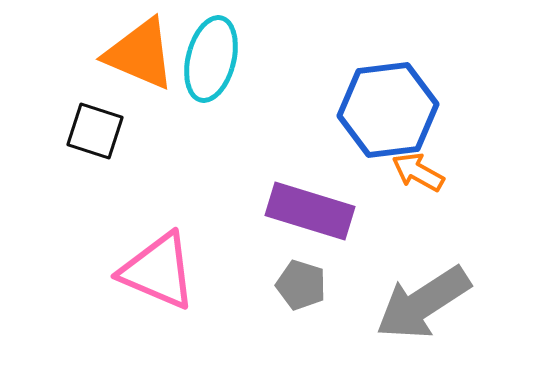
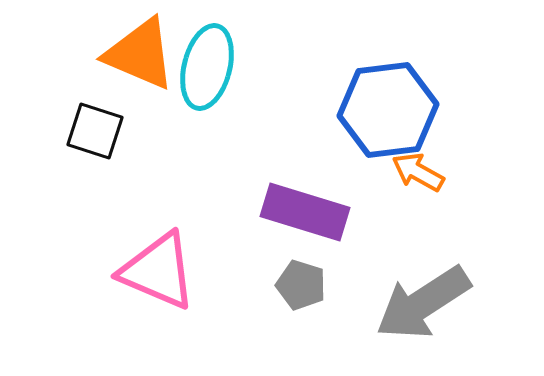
cyan ellipse: moved 4 px left, 8 px down
purple rectangle: moved 5 px left, 1 px down
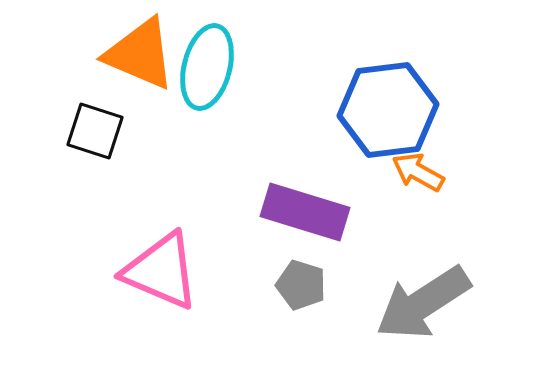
pink triangle: moved 3 px right
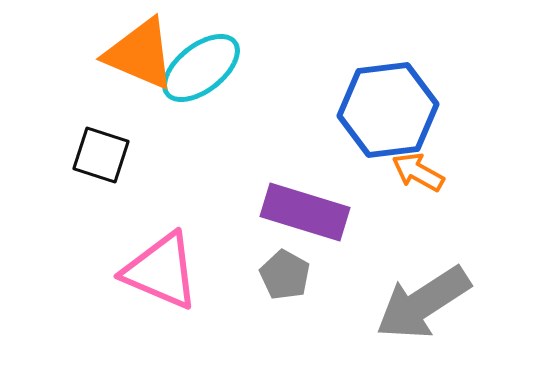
cyan ellipse: moved 6 px left, 1 px down; rotated 38 degrees clockwise
black square: moved 6 px right, 24 px down
gray pentagon: moved 16 px left, 10 px up; rotated 12 degrees clockwise
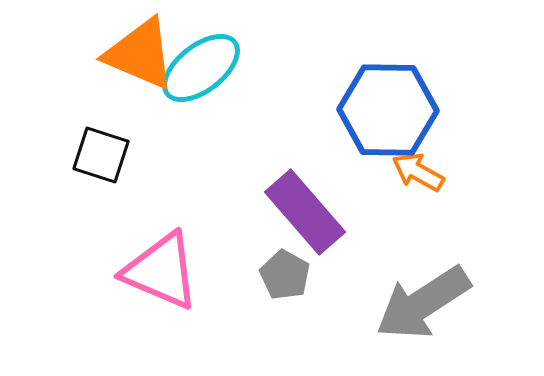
blue hexagon: rotated 8 degrees clockwise
purple rectangle: rotated 32 degrees clockwise
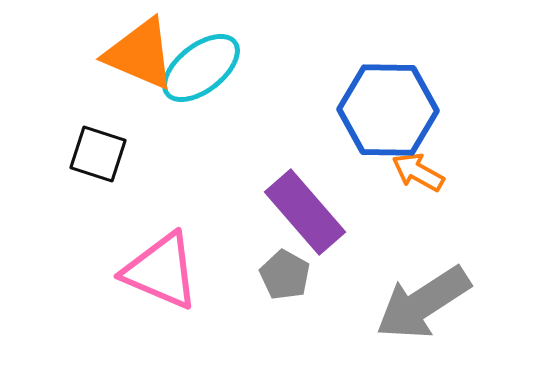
black square: moved 3 px left, 1 px up
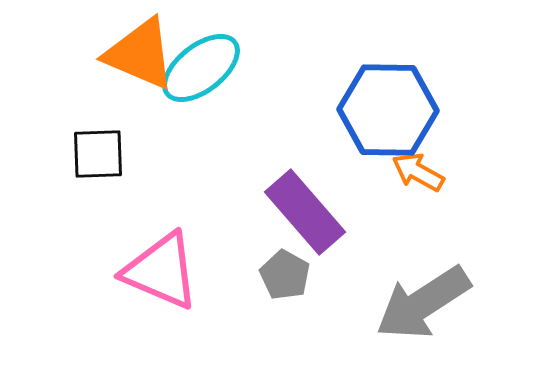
black square: rotated 20 degrees counterclockwise
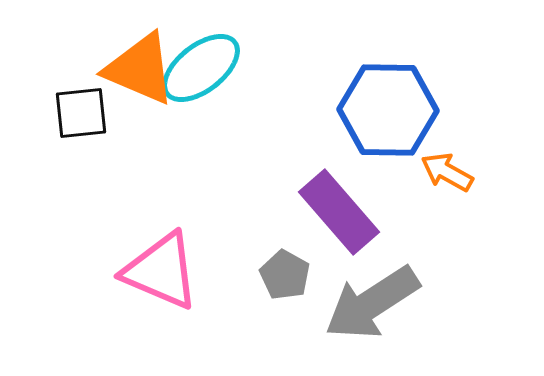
orange triangle: moved 15 px down
black square: moved 17 px left, 41 px up; rotated 4 degrees counterclockwise
orange arrow: moved 29 px right
purple rectangle: moved 34 px right
gray arrow: moved 51 px left
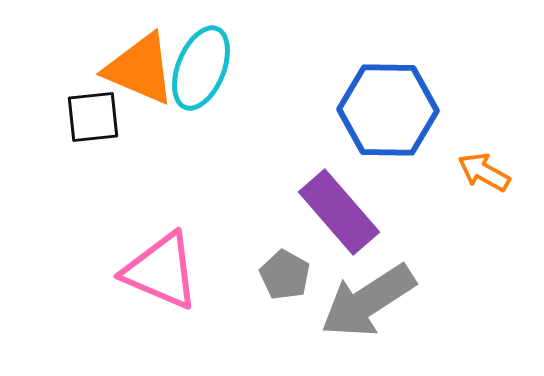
cyan ellipse: rotated 30 degrees counterclockwise
black square: moved 12 px right, 4 px down
orange arrow: moved 37 px right
gray arrow: moved 4 px left, 2 px up
